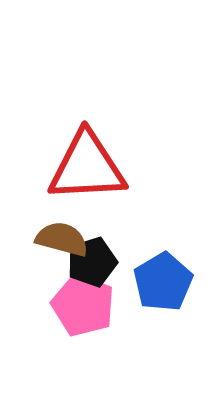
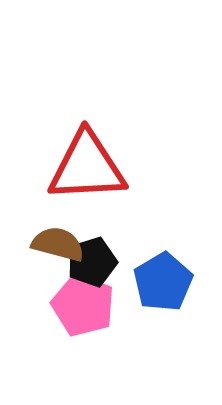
brown semicircle: moved 4 px left, 5 px down
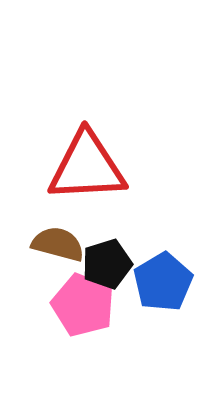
black pentagon: moved 15 px right, 2 px down
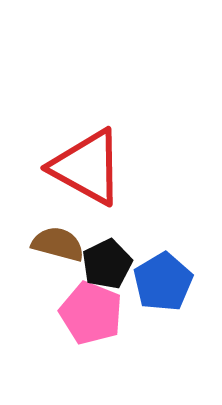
red triangle: rotated 32 degrees clockwise
black pentagon: rotated 9 degrees counterclockwise
pink pentagon: moved 8 px right, 8 px down
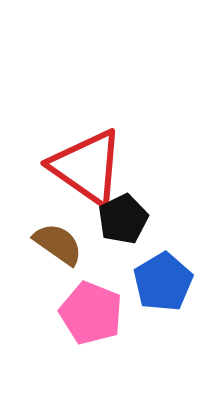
red triangle: rotated 6 degrees clockwise
brown semicircle: rotated 20 degrees clockwise
black pentagon: moved 16 px right, 45 px up
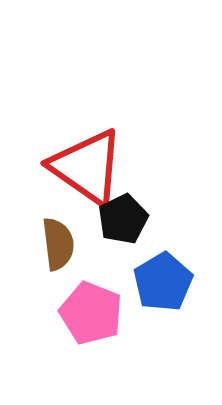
brown semicircle: rotated 48 degrees clockwise
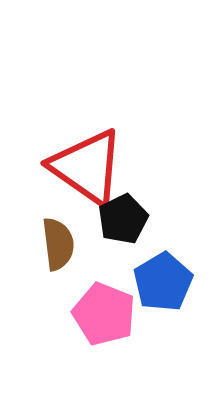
pink pentagon: moved 13 px right, 1 px down
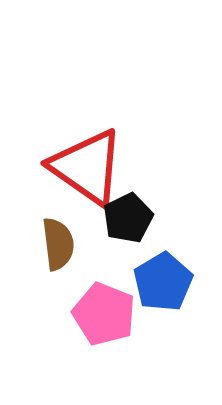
black pentagon: moved 5 px right, 1 px up
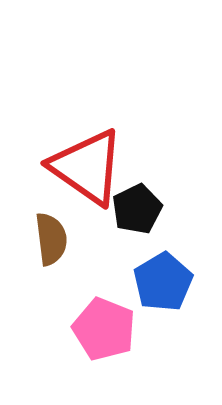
black pentagon: moved 9 px right, 9 px up
brown semicircle: moved 7 px left, 5 px up
pink pentagon: moved 15 px down
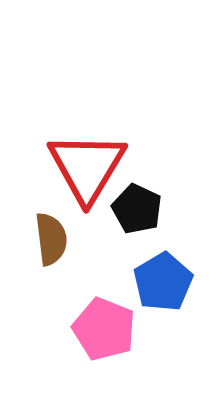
red triangle: rotated 26 degrees clockwise
black pentagon: rotated 21 degrees counterclockwise
